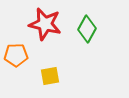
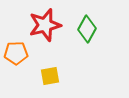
red star: moved 1 px down; rotated 28 degrees counterclockwise
orange pentagon: moved 2 px up
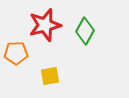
green diamond: moved 2 px left, 2 px down
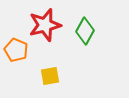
orange pentagon: moved 3 px up; rotated 25 degrees clockwise
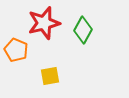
red star: moved 1 px left, 2 px up
green diamond: moved 2 px left, 1 px up
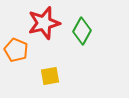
green diamond: moved 1 px left, 1 px down
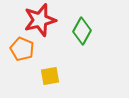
red star: moved 4 px left, 3 px up
orange pentagon: moved 6 px right, 1 px up
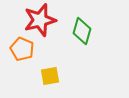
green diamond: rotated 12 degrees counterclockwise
